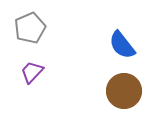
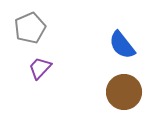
purple trapezoid: moved 8 px right, 4 px up
brown circle: moved 1 px down
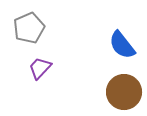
gray pentagon: moved 1 px left
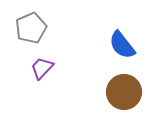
gray pentagon: moved 2 px right
purple trapezoid: moved 2 px right
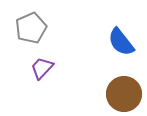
blue semicircle: moved 1 px left, 3 px up
brown circle: moved 2 px down
